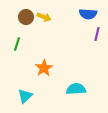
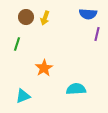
yellow arrow: moved 1 px right, 1 px down; rotated 88 degrees clockwise
cyan triangle: moved 2 px left; rotated 21 degrees clockwise
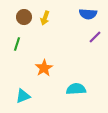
brown circle: moved 2 px left
purple line: moved 2 px left, 3 px down; rotated 32 degrees clockwise
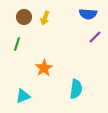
cyan semicircle: rotated 102 degrees clockwise
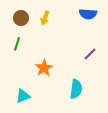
brown circle: moved 3 px left, 1 px down
purple line: moved 5 px left, 17 px down
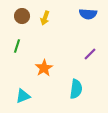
brown circle: moved 1 px right, 2 px up
green line: moved 2 px down
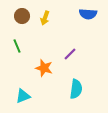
green line: rotated 40 degrees counterclockwise
purple line: moved 20 px left
orange star: rotated 24 degrees counterclockwise
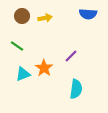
yellow arrow: rotated 120 degrees counterclockwise
green line: rotated 32 degrees counterclockwise
purple line: moved 1 px right, 2 px down
orange star: rotated 18 degrees clockwise
cyan triangle: moved 22 px up
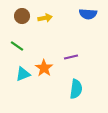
purple line: moved 1 px down; rotated 32 degrees clockwise
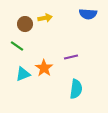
brown circle: moved 3 px right, 8 px down
